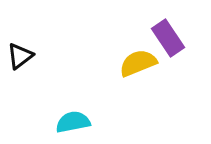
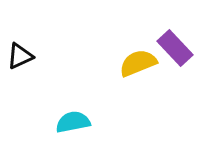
purple rectangle: moved 7 px right, 10 px down; rotated 9 degrees counterclockwise
black triangle: rotated 12 degrees clockwise
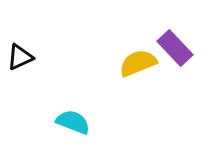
black triangle: moved 1 px down
cyan semicircle: rotated 32 degrees clockwise
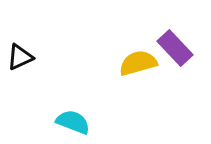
yellow semicircle: rotated 6 degrees clockwise
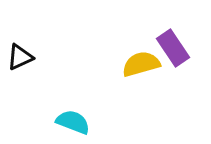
purple rectangle: moved 2 px left; rotated 9 degrees clockwise
yellow semicircle: moved 3 px right, 1 px down
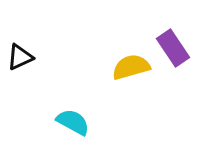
yellow semicircle: moved 10 px left, 3 px down
cyan semicircle: rotated 8 degrees clockwise
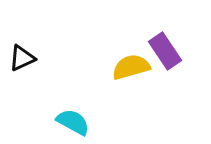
purple rectangle: moved 8 px left, 3 px down
black triangle: moved 2 px right, 1 px down
